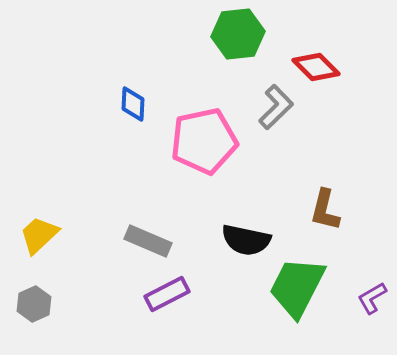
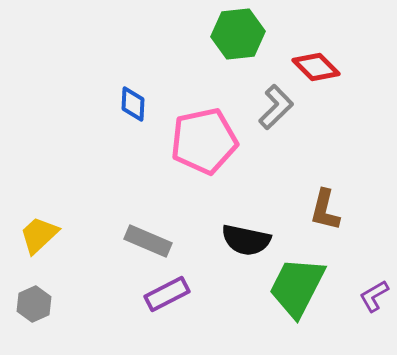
purple L-shape: moved 2 px right, 2 px up
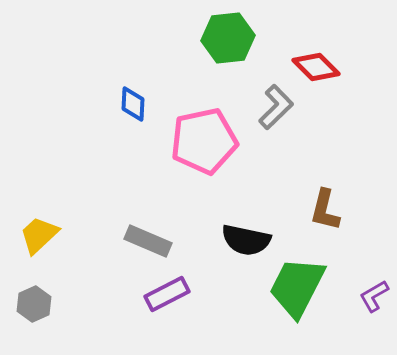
green hexagon: moved 10 px left, 4 px down
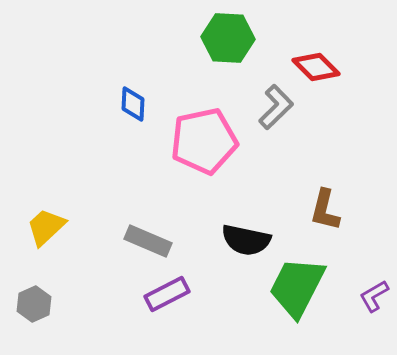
green hexagon: rotated 9 degrees clockwise
yellow trapezoid: moved 7 px right, 8 px up
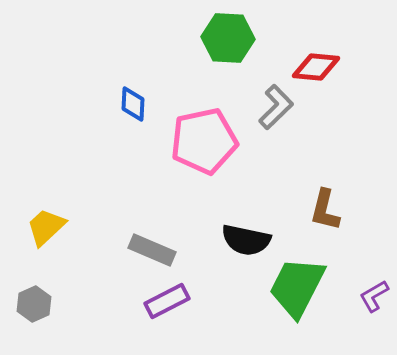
red diamond: rotated 39 degrees counterclockwise
gray rectangle: moved 4 px right, 9 px down
purple rectangle: moved 7 px down
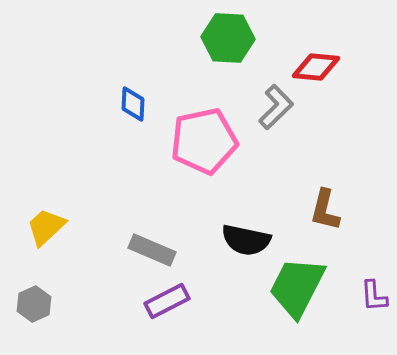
purple L-shape: rotated 64 degrees counterclockwise
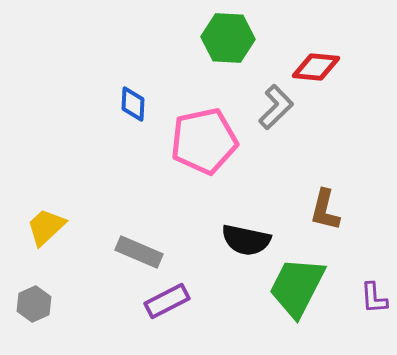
gray rectangle: moved 13 px left, 2 px down
purple L-shape: moved 2 px down
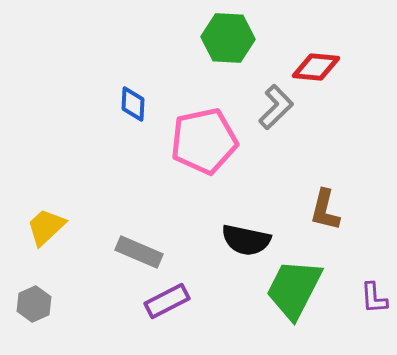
green trapezoid: moved 3 px left, 2 px down
